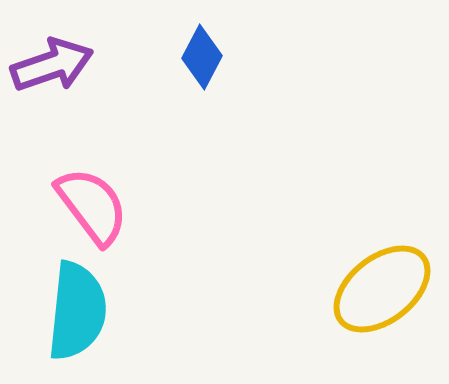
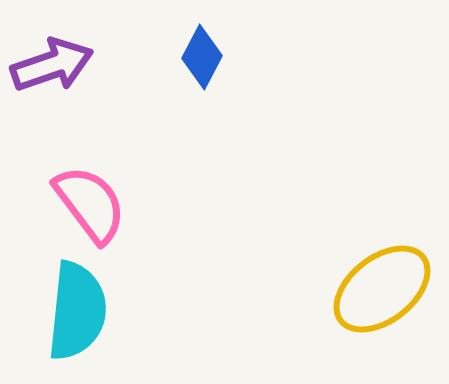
pink semicircle: moved 2 px left, 2 px up
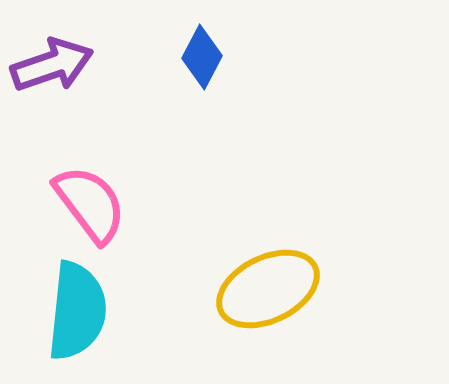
yellow ellipse: moved 114 px left; rotated 12 degrees clockwise
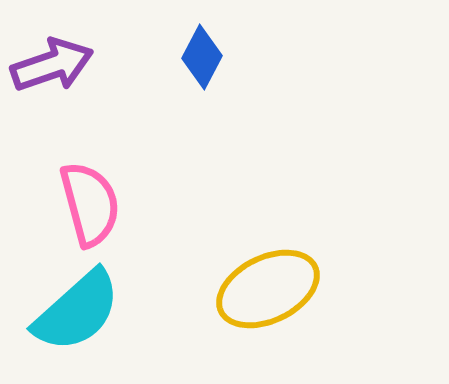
pink semicircle: rotated 22 degrees clockwise
cyan semicircle: rotated 42 degrees clockwise
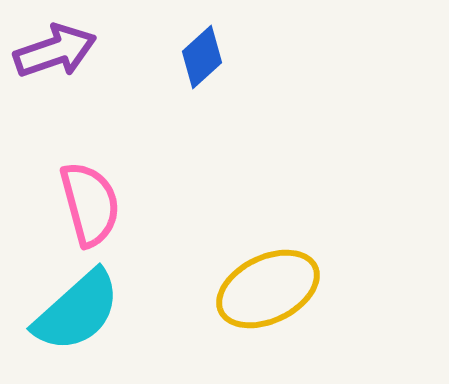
blue diamond: rotated 20 degrees clockwise
purple arrow: moved 3 px right, 14 px up
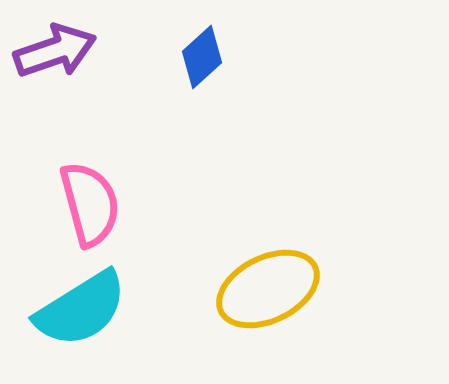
cyan semicircle: moved 4 px right, 2 px up; rotated 10 degrees clockwise
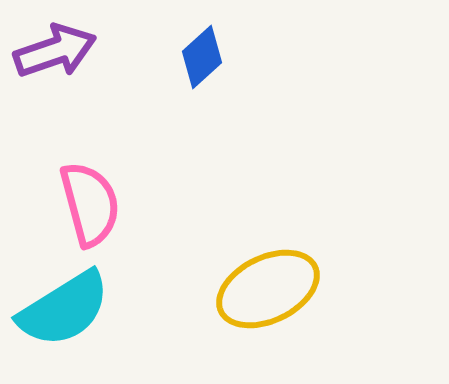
cyan semicircle: moved 17 px left
